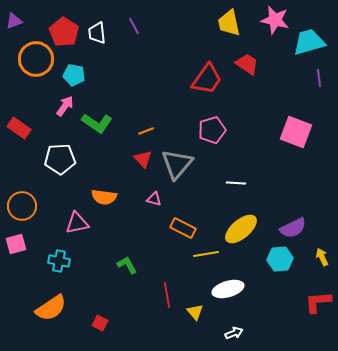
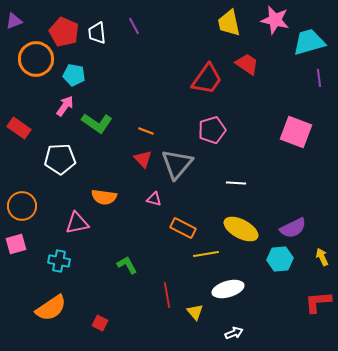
red pentagon at (64, 32): rotated 8 degrees counterclockwise
orange line at (146, 131): rotated 42 degrees clockwise
yellow ellipse at (241, 229): rotated 68 degrees clockwise
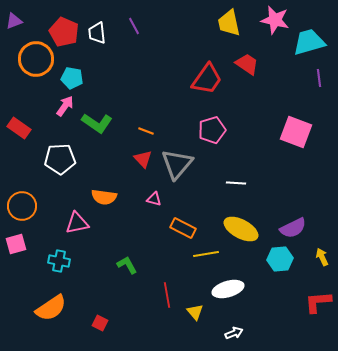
cyan pentagon at (74, 75): moved 2 px left, 3 px down
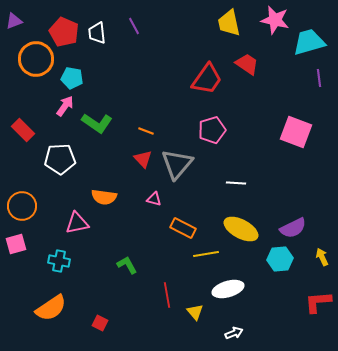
red rectangle at (19, 128): moved 4 px right, 2 px down; rotated 10 degrees clockwise
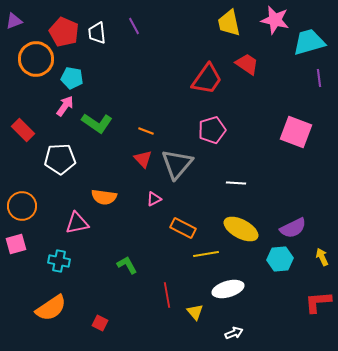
pink triangle at (154, 199): rotated 42 degrees counterclockwise
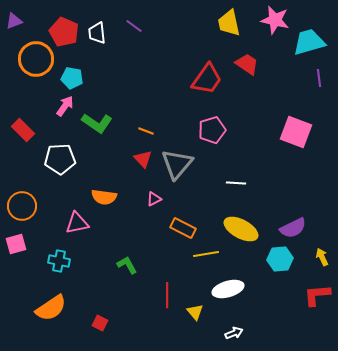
purple line at (134, 26): rotated 24 degrees counterclockwise
red line at (167, 295): rotated 10 degrees clockwise
red L-shape at (318, 302): moved 1 px left, 7 px up
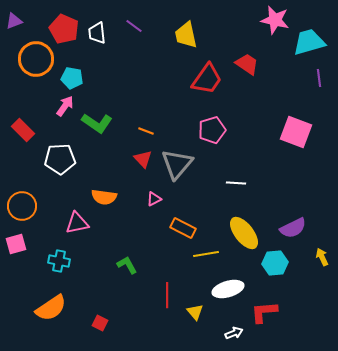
yellow trapezoid at (229, 23): moved 43 px left, 12 px down
red pentagon at (64, 32): moved 3 px up
yellow ellipse at (241, 229): moved 3 px right, 4 px down; rotated 24 degrees clockwise
cyan hexagon at (280, 259): moved 5 px left, 4 px down
red L-shape at (317, 295): moved 53 px left, 17 px down
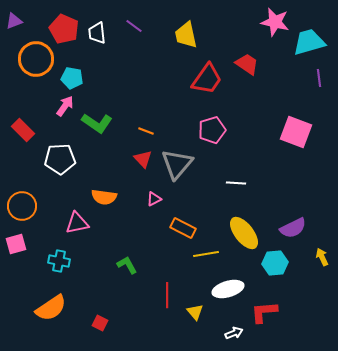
pink star at (275, 20): moved 2 px down
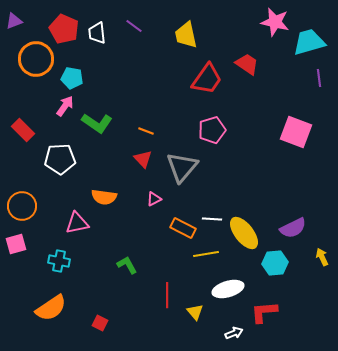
gray triangle at (177, 164): moved 5 px right, 3 px down
white line at (236, 183): moved 24 px left, 36 px down
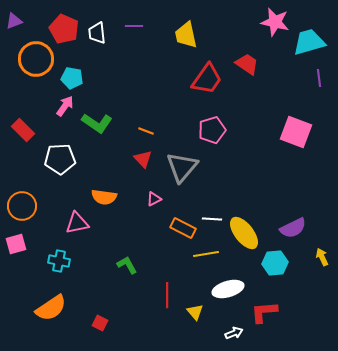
purple line at (134, 26): rotated 36 degrees counterclockwise
